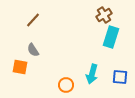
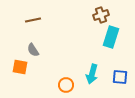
brown cross: moved 3 px left; rotated 14 degrees clockwise
brown line: rotated 35 degrees clockwise
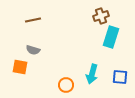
brown cross: moved 1 px down
gray semicircle: rotated 40 degrees counterclockwise
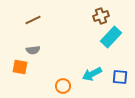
brown line: rotated 14 degrees counterclockwise
cyan rectangle: rotated 25 degrees clockwise
gray semicircle: rotated 24 degrees counterclockwise
cyan arrow: rotated 48 degrees clockwise
orange circle: moved 3 px left, 1 px down
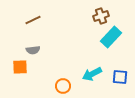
orange square: rotated 14 degrees counterclockwise
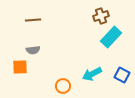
brown line: rotated 21 degrees clockwise
blue square: moved 2 px right, 2 px up; rotated 21 degrees clockwise
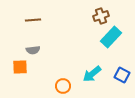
cyan arrow: rotated 12 degrees counterclockwise
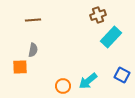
brown cross: moved 3 px left, 1 px up
gray semicircle: rotated 72 degrees counterclockwise
cyan arrow: moved 4 px left, 7 px down
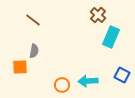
brown cross: rotated 28 degrees counterclockwise
brown line: rotated 42 degrees clockwise
cyan rectangle: rotated 20 degrees counterclockwise
gray semicircle: moved 1 px right, 1 px down
cyan arrow: rotated 36 degrees clockwise
orange circle: moved 1 px left, 1 px up
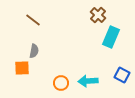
orange square: moved 2 px right, 1 px down
orange circle: moved 1 px left, 2 px up
